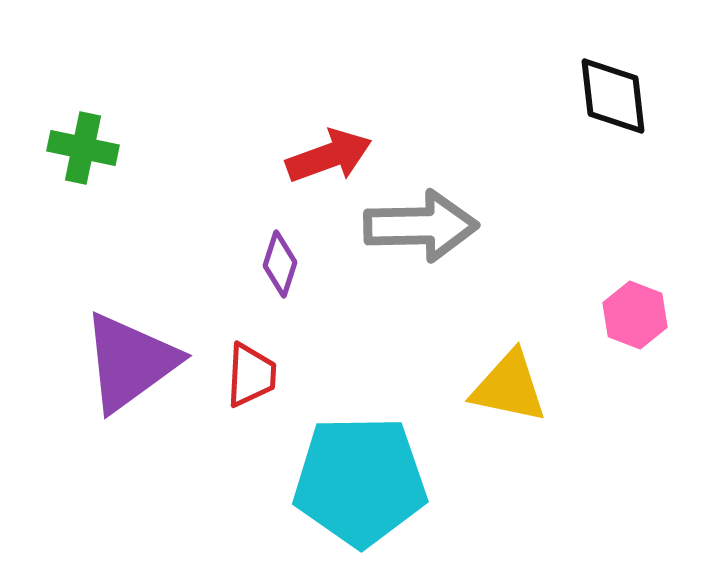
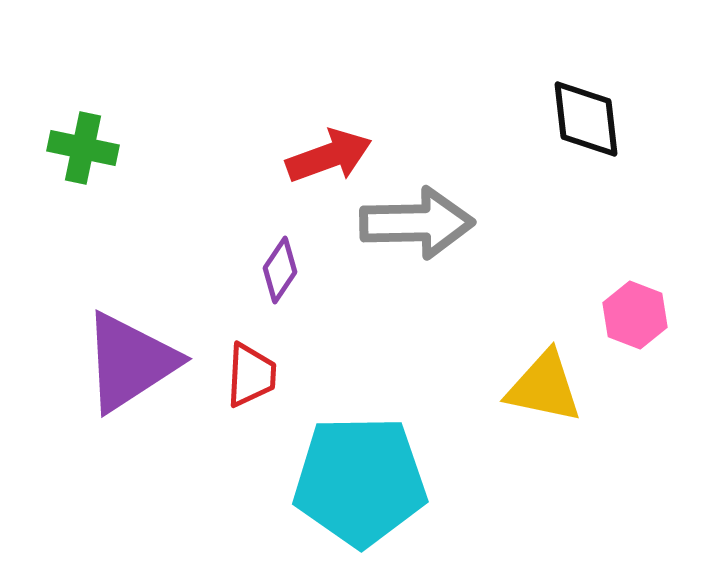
black diamond: moved 27 px left, 23 px down
gray arrow: moved 4 px left, 3 px up
purple diamond: moved 6 px down; rotated 16 degrees clockwise
purple triangle: rotated 3 degrees clockwise
yellow triangle: moved 35 px right
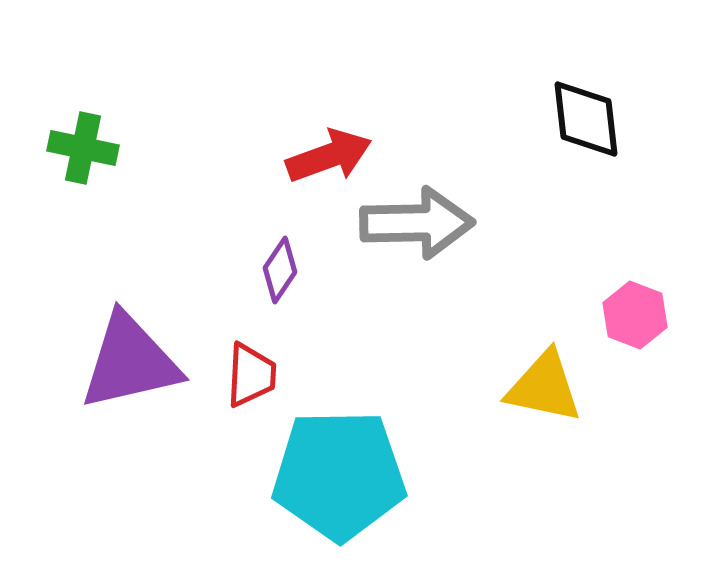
purple triangle: rotated 20 degrees clockwise
cyan pentagon: moved 21 px left, 6 px up
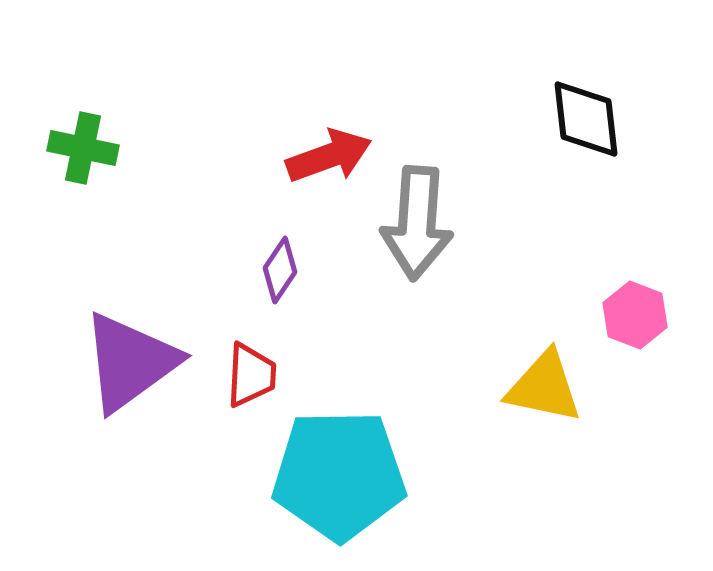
gray arrow: rotated 95 degrees clockwise
purple triangle: rotated 23 degrees counterclockwise
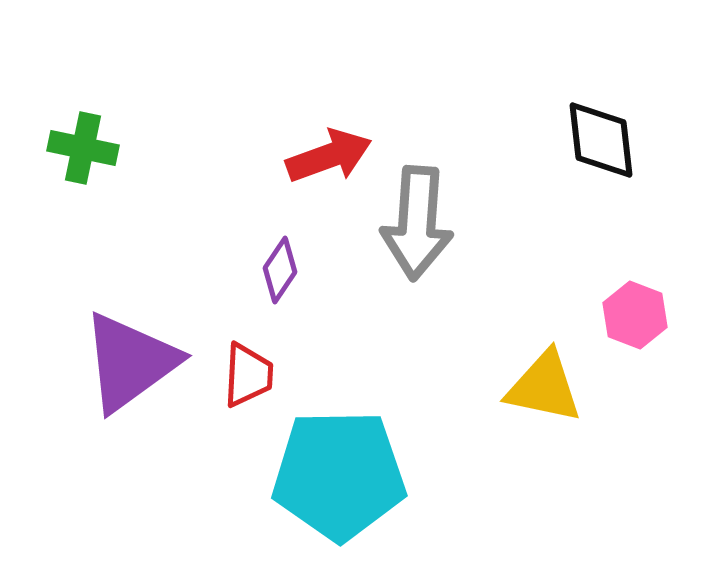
black diamond: moved 15 px right, 21 px down
red trapezoid: moved 3 px left
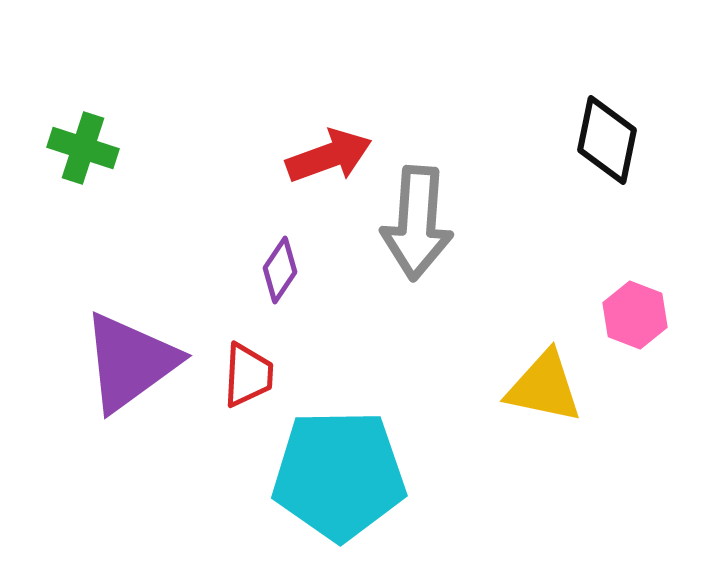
black diamond: moved 6 px right; rotated 18 degrees clockwise
green cross: rotated 6 degrees clockwise
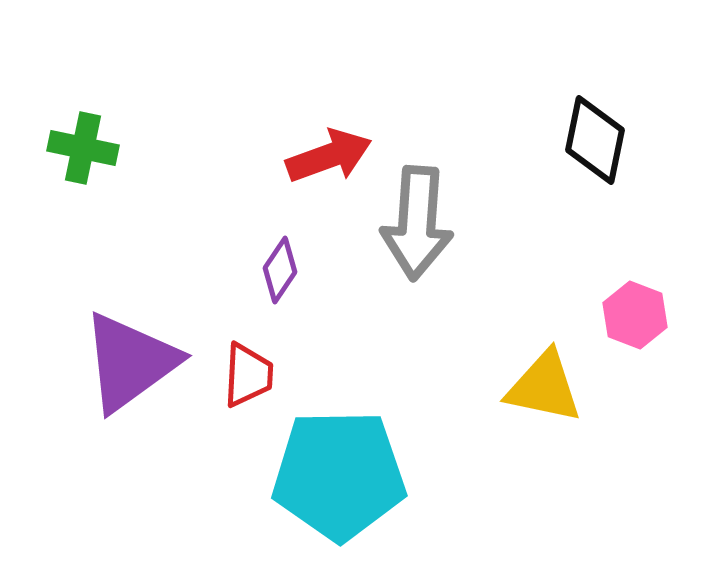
black diamond: moved 12 px left
green cross: rotated 6 degrees counterclockwise
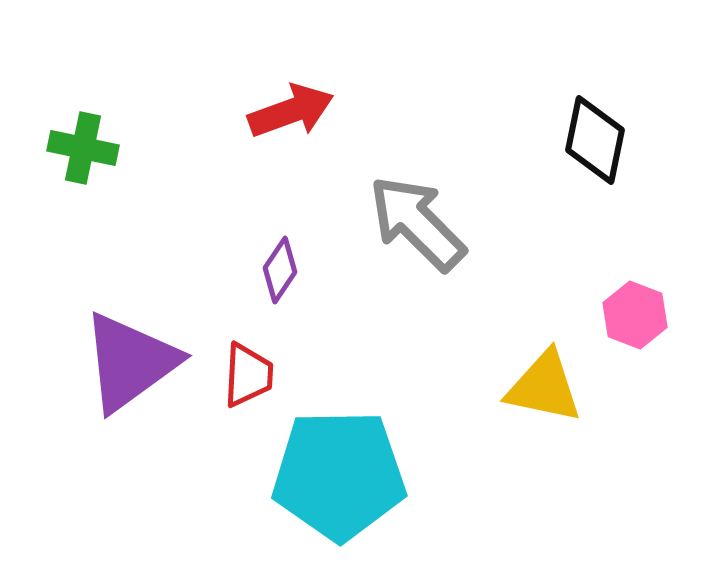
red arrow: moved 38 px left, 45 px up
gray arrow: rotated 131 degrees clockwise
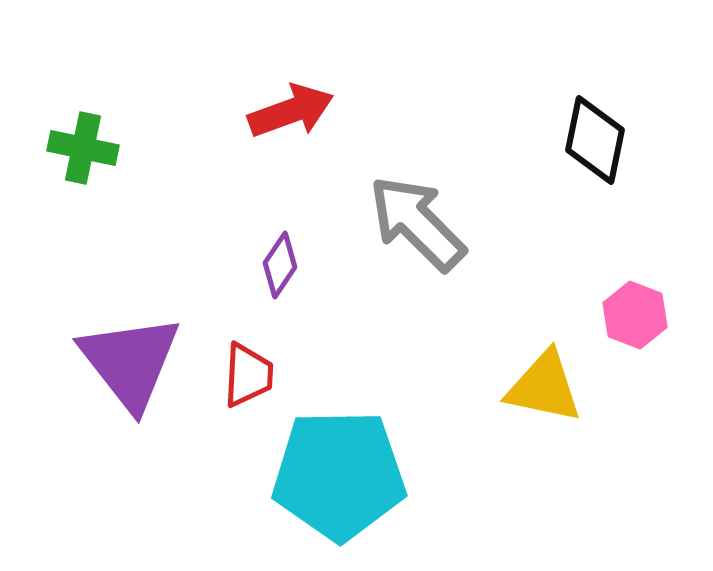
purple diamond: moved 5 px up
purple triangle: rotated 32 degrees counterclockwise
